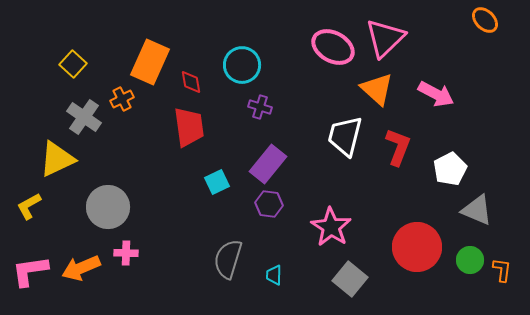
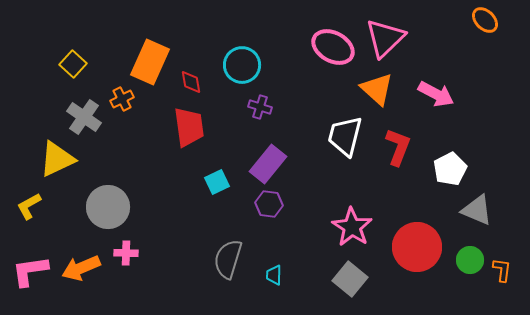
pink star: moved 21 px right
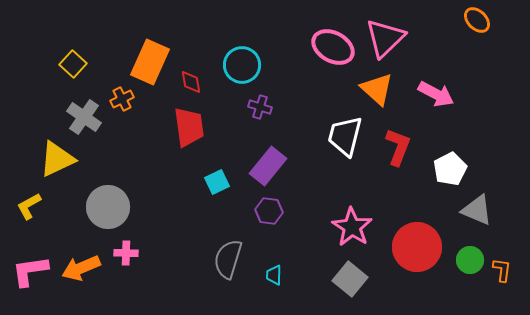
orange ellipse: moved 8 px left
purple rectangle: moved 2 px down
purple hexagon: moved 7 px down
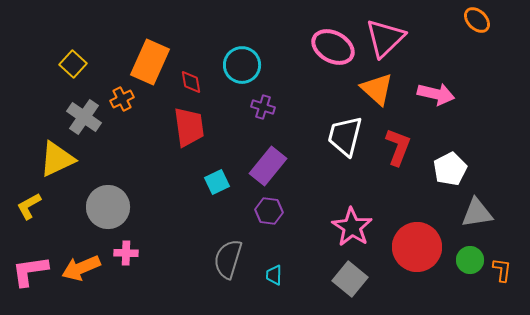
pink arrow: rotated 15 degrees counterclockwise
purple cross: moved 3 px right
gray triangle: moved 3 px down; rotated 32 degrees counterclockwise
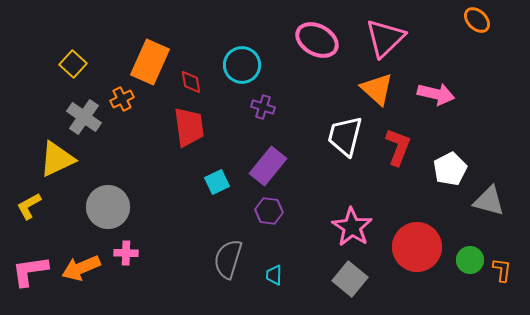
pink ellipse: moved 16 px left, 7 px up
gray triangle: moved 12 px right, 12 px up; rotated 24 degrees clockwise
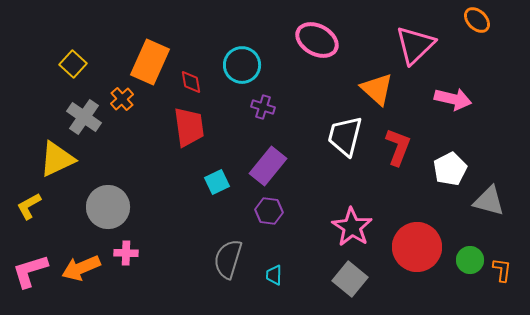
pink triangle: moved 30 px right, 7 px down
pink arrow: moved 17 px right, 5 px down
orange cross: rotated 15 degrees counterclockwise
pink L-shape: rotated 9 degrees counterclockwise
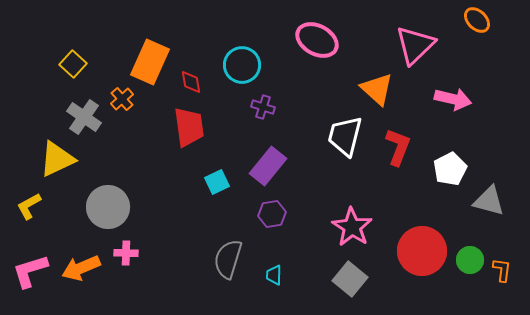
purple hexagon: moved 3 px right, 3 px down; rotated 16 degrees counterclockwise
red circle: moved 5 px right, 4 px down
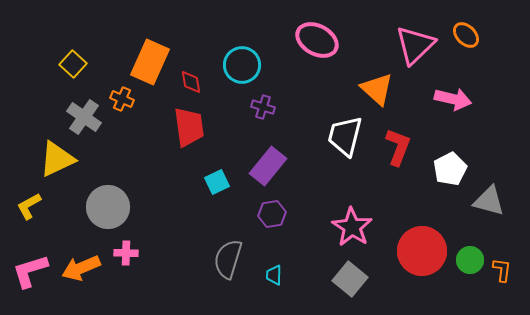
orange ellipse: moved 11 px left, 15 px down
orange cross: rotated 25 degrees counterclockwise
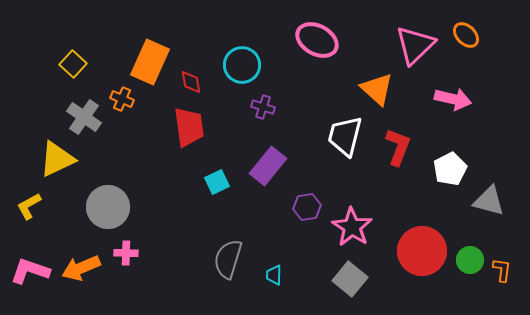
purple hexagon: moved 35 px right, 7 px up
pink L-shape: rotated 36 degrees clockwise
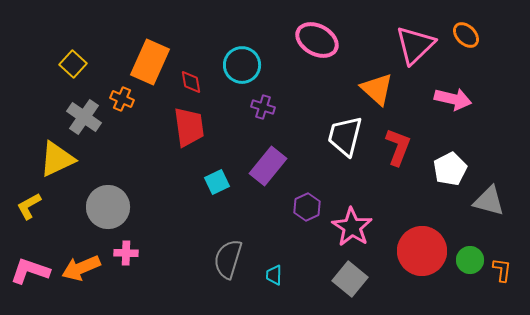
purple hexagon: rotated 16 degrees counterclockwise
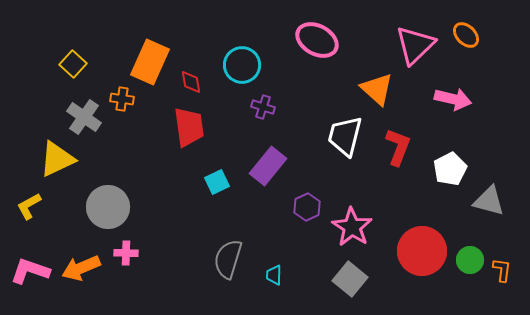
orange cross: rotated 15 degrees counterclockwise
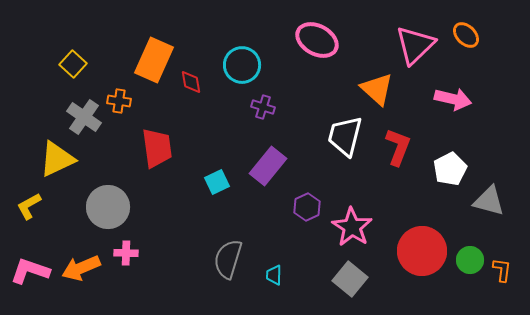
orange rectangle: moved 4 px right, 2 px up
orange cross: moved 3 px left, 2 px down
red trapezoid: moved 32 px left, 21 px down
